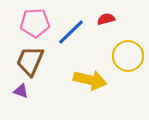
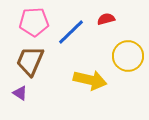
pink pentagon: moved 1 px left, 1 px up
purple triangle: moved 1 px left, 2 px down; rotated 14 degrees clockwise
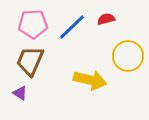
pink pentagon: moved 1 px left, 2 px down
blue line: moved 1 px right, 5 px up
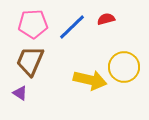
yellow circle: moved 4 px left, 11 px down
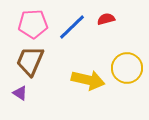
yellow circle: moved 3 px right, 1 px down
yellow arrow: moved 2 px left
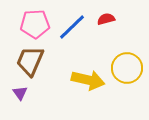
pink pentagon: moved 2 px right
purple triangle: rotated 21 degrees clockwise
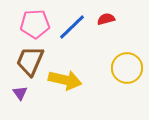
yellow arrow: moved 23 px left
